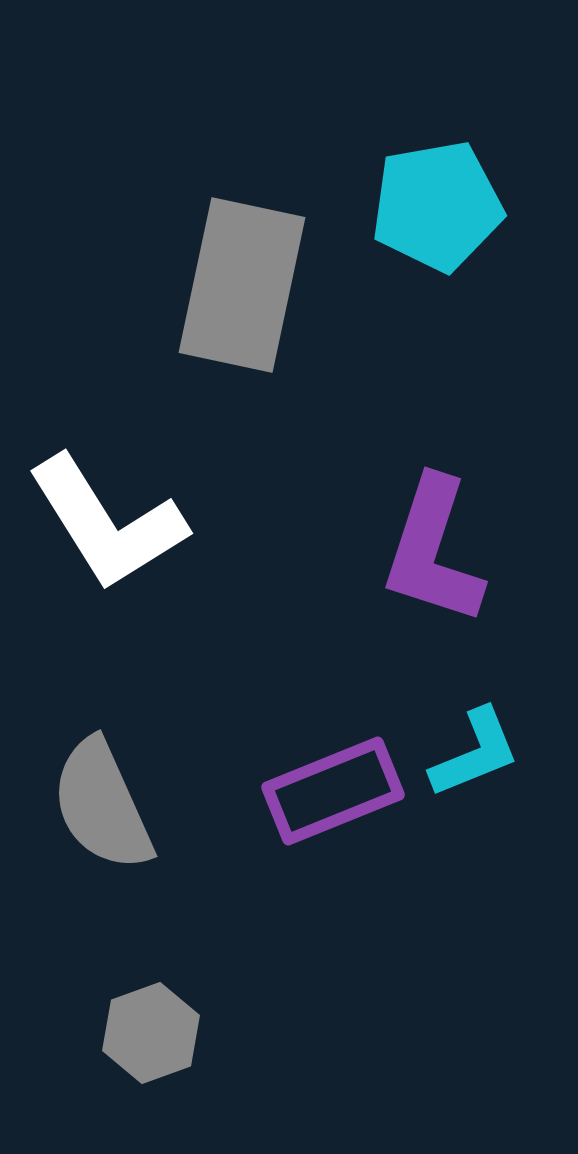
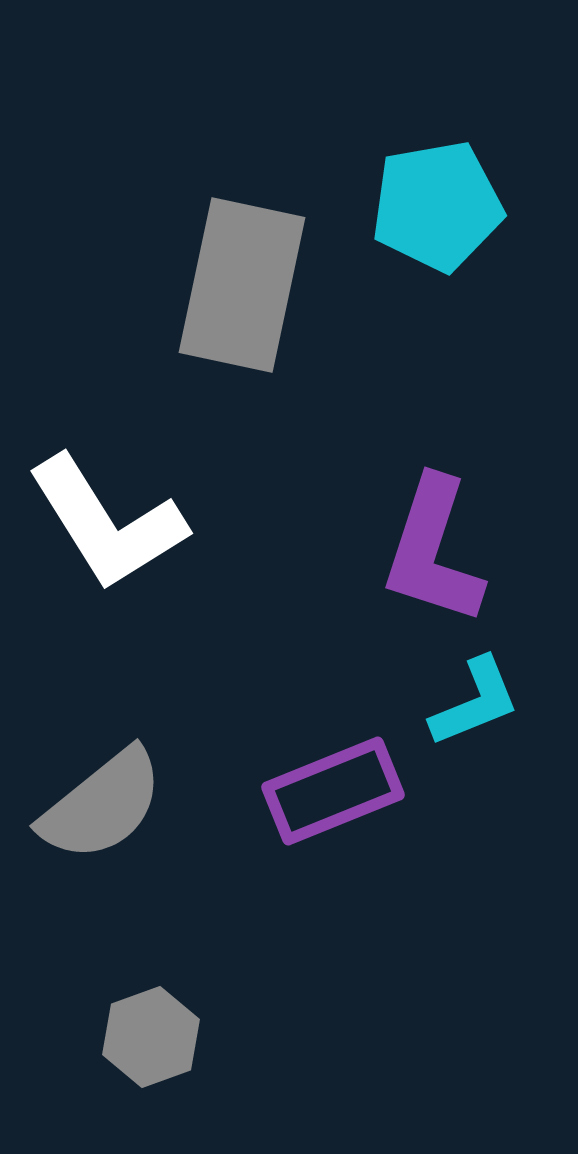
cyan L-shape: moved 51 px up
gray semicircle: rotated 105 degrees counterclockwise
gray hexagon: moved 4 px down
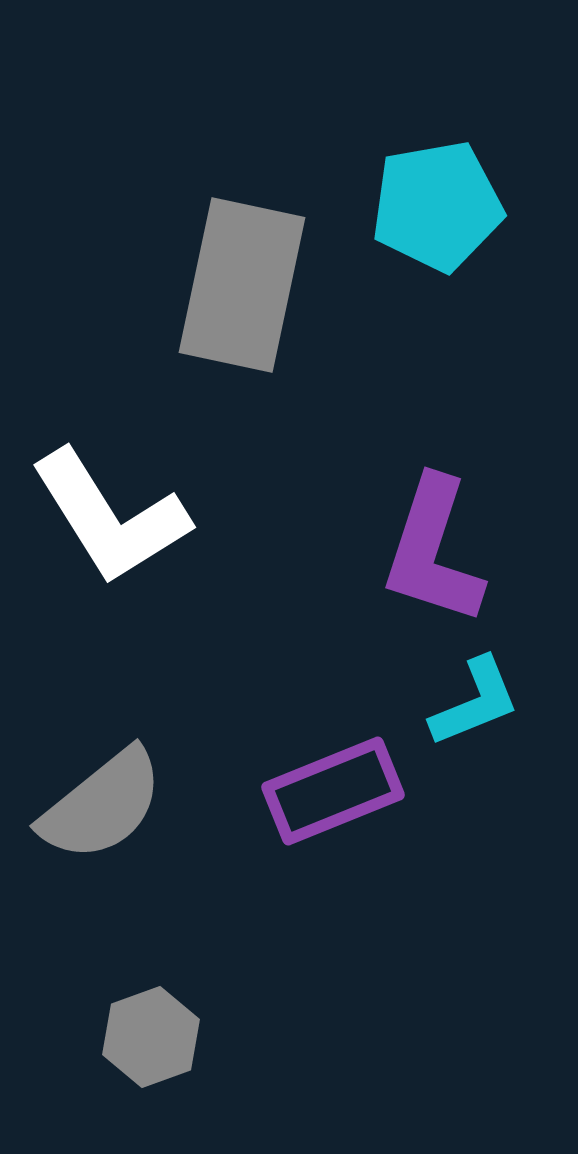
white L-shape: moved 3 px right, 6 px up
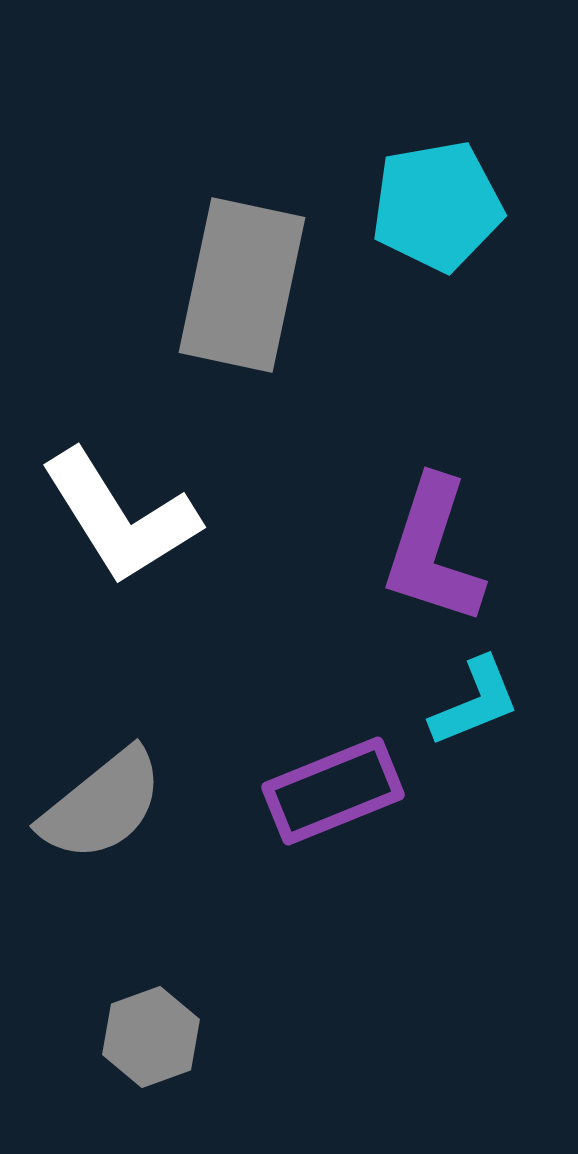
white L-shape: moved 10 px right
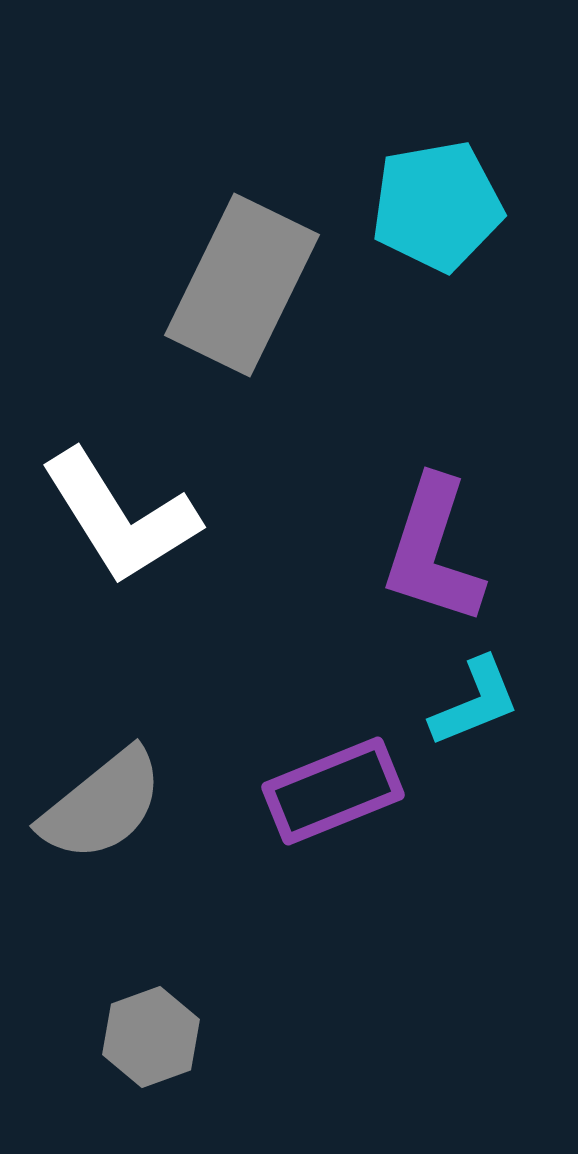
gray rectangle: rotated 14 degrees clockwise
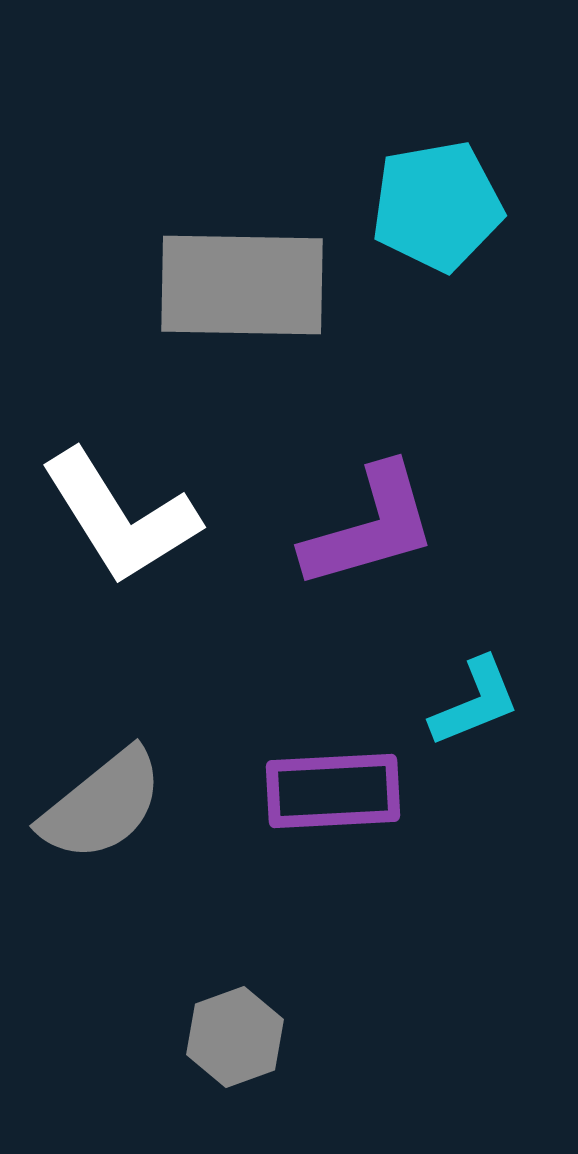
gray rectangle: rotated 65 degrees clockwise
purple L-shape: moved 63 px left, 24 px up; rotated 124 degrees counterclockwise
purple rectangle: rotated 19 degrees clockwise
gray hexagon: moved 84 px right
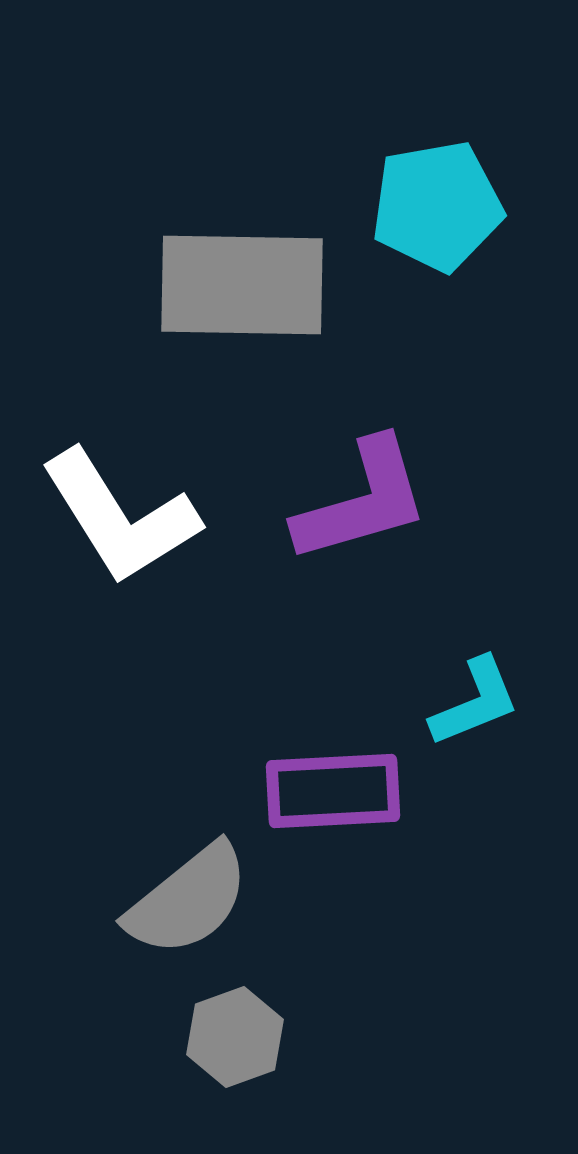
purple L-shape: moved 8 px left, 26 px up
gray semicircle: moved 86 px right, 95 px down
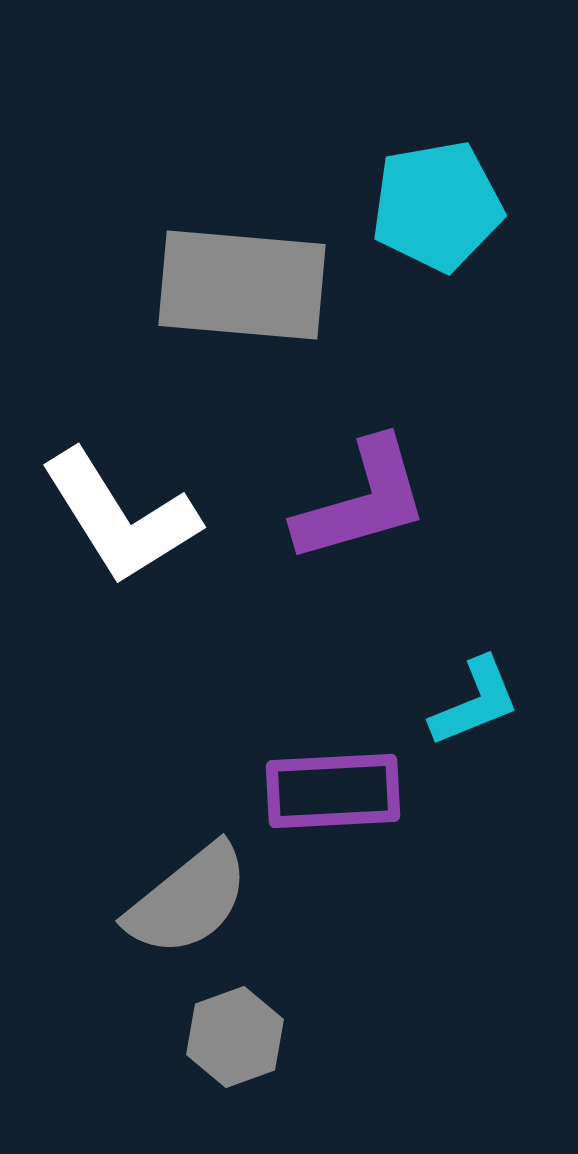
gray rectangle: rotated 4 degrees clockwise
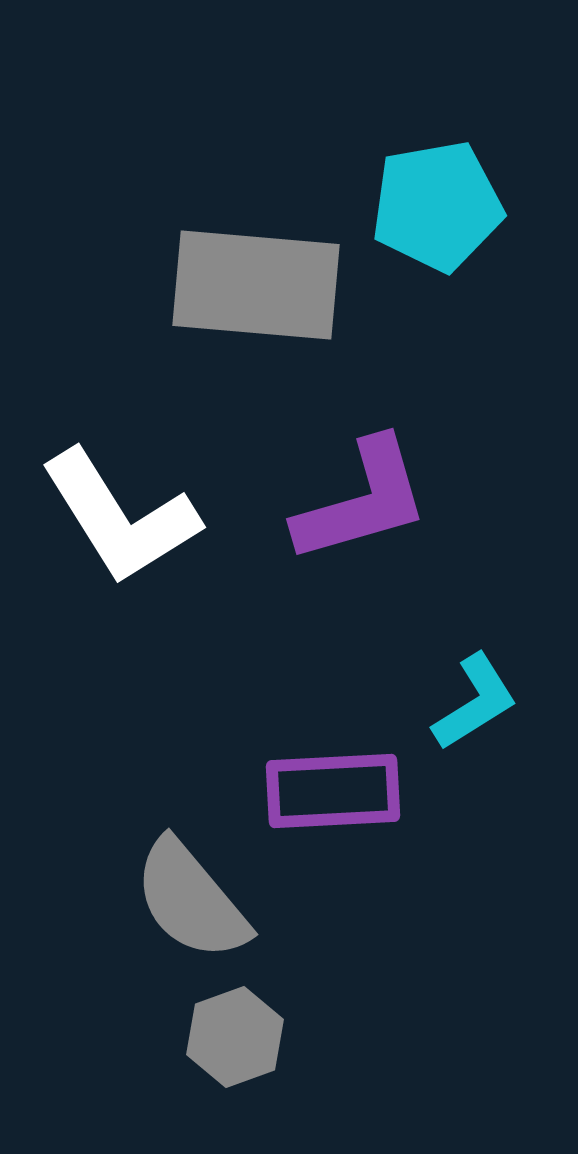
gray rectangle: moved 14 px right
cyan L-shape: rotated 10 degrees counterclockwise
gray semicircle: moved 3 px right; rotated 89 degrees clockwise
